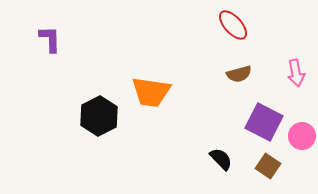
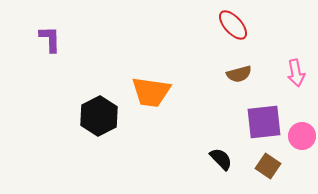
purple square: rotated 33 degrees counterclockwise
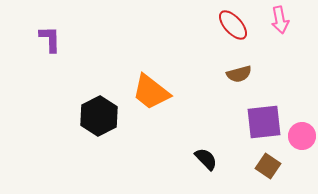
pink arrow: moved 16 px left, 53 px up
orange trapezoid: rotated 30 degrees clockwise
black semicircle: moved 15 px left
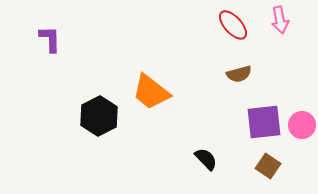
pink circle: moved 11 px up
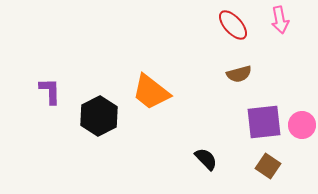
purple L-shape: moved 52 px down
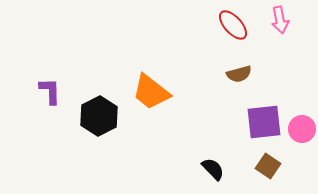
pink circle: moved 4 px down
black semicircle: moved 7 px right, 10 px down
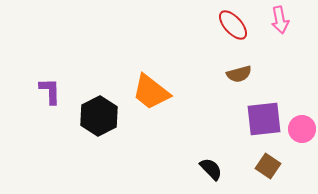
purple square: moved 3 px up
black semicircle: moved 2 px left
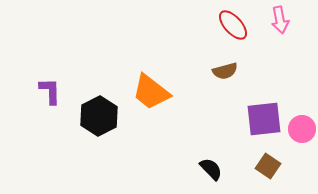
brown semicircle: moved 14 px left, 3 px up
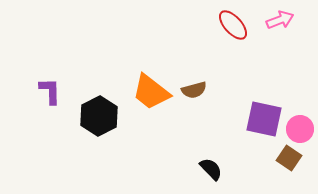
pink arrow: rotated 100 degrees counterclockwise
brown semicircle: moved 31 px left, 19 px down
purple square: rotated 18 degrees clockwise
pink circle: moved 2 px left
brown square: moved 21 px right, 8 px up
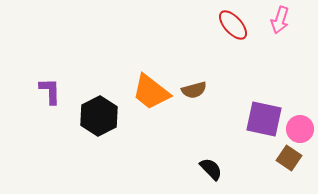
pink arrow: rotated 128 degrees clockwise
